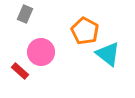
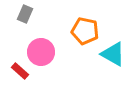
orange pentagon: rotated 16 degrees counterclockwise
cyan triangle: moved 5 px right; rotated 8 degrees counterclockwise
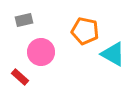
gray rectangle: moved 1 px left, 6 px down; rotated 54 degrees clockwise
red rectangle: moved 6 px down
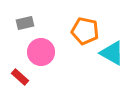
gray rectangle: moved 1 px right, 3 px down
cyan triangle: moved 1 px left, 1 px up
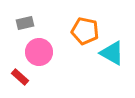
pink circle: moved 2 px left
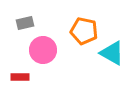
orange pentagon: moved 1 px left
pink circle: moved 4 px right, 2 px up
red rectangle: rotated 42 degrees counterclockwise
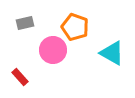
orange pentagon: moved 9 px left, 4 px up; rotated 8 degrees clockwise
pink circle: moved 10 px right
red rectangle: rotated 48 degrees clockwise
